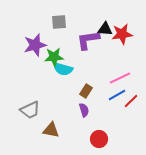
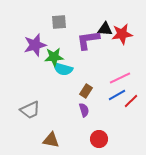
brown triangle: moved 10 px down
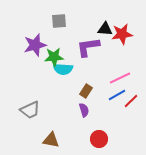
gray square: moved 1 px up
purple L-shape: moved 7 px down
cyan semicircle: rotated 12 degrees counterclockwise
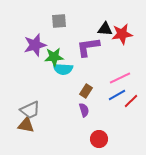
brown triangle: moved 25 px left, 15 px up
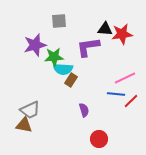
pink line: moved 5 px right
brown rectangle: moved 15 px left, 11 px up
blue line: moved 1 px left, 1 px up; rotated 36 degrees clockwise
brown triangle: moved 2 px left
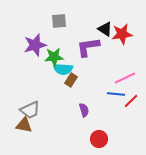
black triangle: rotated 28 degrees clockwise
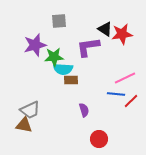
brown rectangle: rotated 56 degrees clockwise
